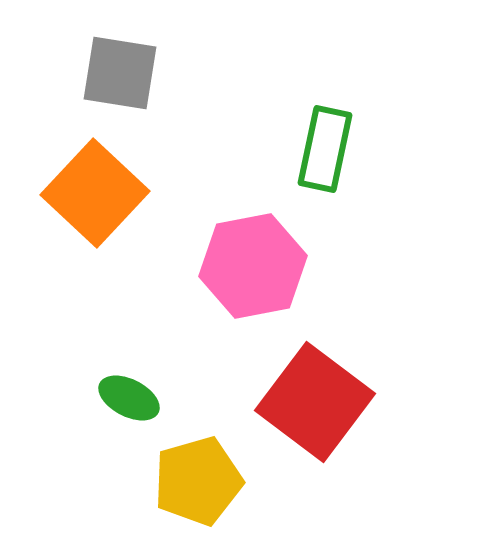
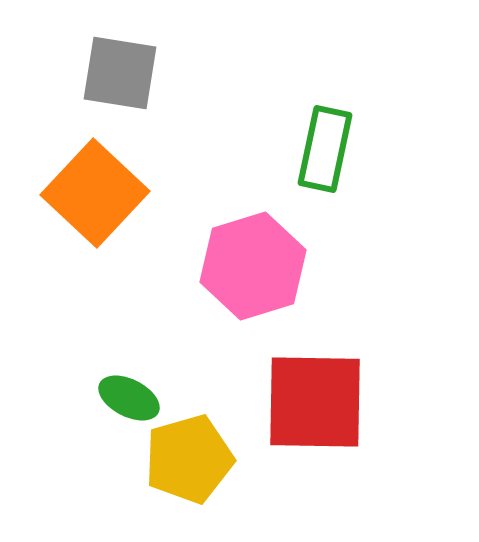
pink hexagon: rotated 6 degrees counterclockwise
red square: rotated 36 degrees counterclockwise
yellow pentagon: moved 9 px left, 22 px up
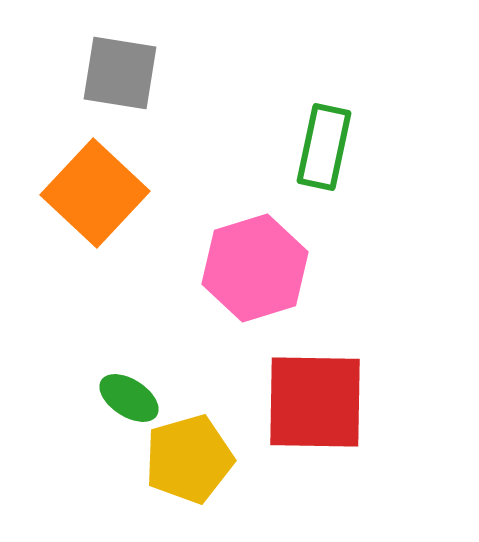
green rectangle: moved 1 px left, 2 px up
pink hexagon: moved 2 px right, 2 px down
green ellipse: rotated 6 degrees clockwise
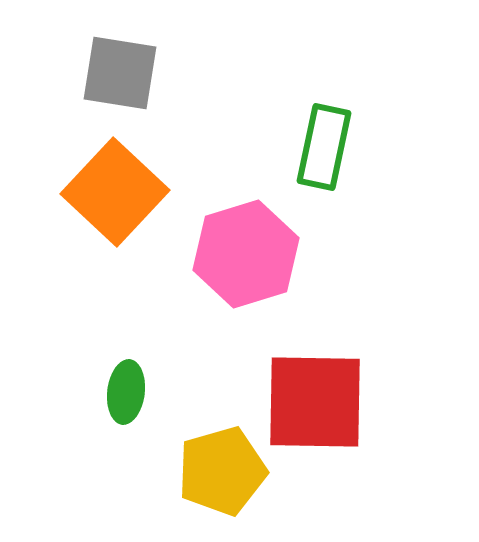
orange square: moved 20 px right, 1 px up
pink hexagon: moved 9 px left, 14 px up
green ellipse: moved 3 px left, 6 px up; rotated 64 degrees clockwise
yellow pentagon: moved 33 px right, 12 px down
